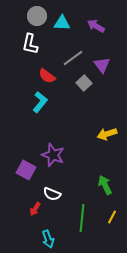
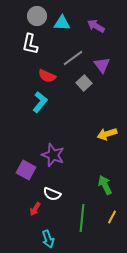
red semicircle: rotated 12 degrees counterclockwise
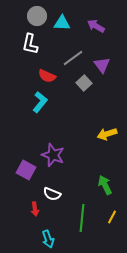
red arrow: rotated 40 degrees counterclockwise
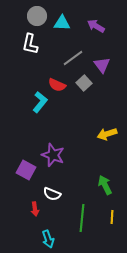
red semicircle: moved 10 px right, 9 px down
yellow line: rotated 24 degrees counterclockwise
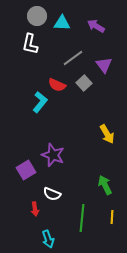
purple triangle: moved 2 px right
yellow arrow: rotated 102 degrees counterclockwise
purple square: rotated 30 degrees clockwise
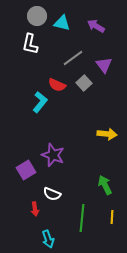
cyan triangle: rotated 12 degrees clockwise
yellow arrow: rotated 54 degrees counterclockwise
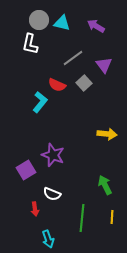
gray circle: moved 2 px right, 4 px down
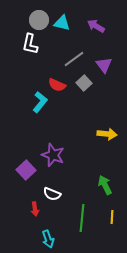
gray line: moved 1 px right, 1 px down
purple square: rotated 12 degrees counterclockwise
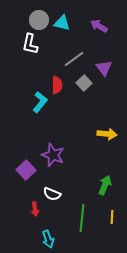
purple arrow: moved 3 px right
purple triangle: moved 3 px down
red semicircle: rotated 114 degrees counterclockwise
green arrow: rotated 48 degrees clockwise
